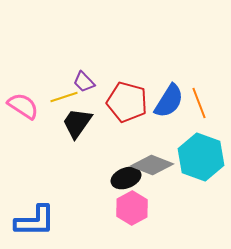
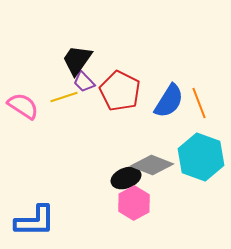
red pentagon: moved 7 px left, 11 px up; rotated 12 degrees clockwise
black trapezoid: moved 63 px up
pink hexagon: moved 2 px right, 5 px up
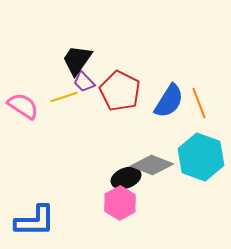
pink hexagon: moved 14 px left
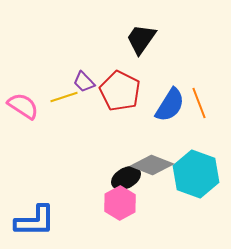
black trapezoid: moved 64 px right, 21 px up
blue semicircle: moved 1 px right, 4 px down
cyan hexagon: moved 5 px left, 17 px down
black ellipse: rotated 8 degrees counterclockwise
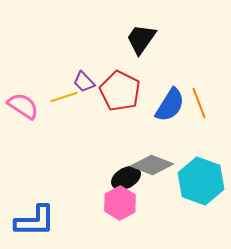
cyan hexagon: moved 5 px right, 7 px down
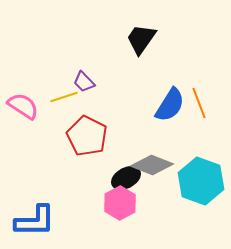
red pentagon: moved 33 px left, 45 px down
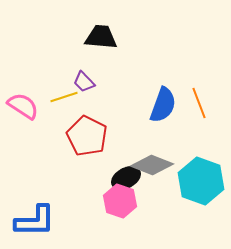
black trapezoid: moved 40 px left, 2 px up; rotated 60 degrees clockwise
blue semicircle: moved 7 px left; rotated 12 degrees counterclockwise
pink hexagon: moved 2 px up; rotated 12 degrees counterclockwise
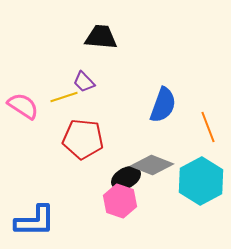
orange line: moved 9 px right, 24 px down
red pentagon: moved 4 px left, 3 px down; rotated 21 degrees counterclockwise
cyan hexagon: rotated 12 degrees clockwise
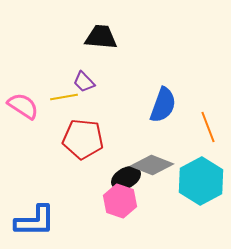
yellow line: rotated 8 degrees clockwise
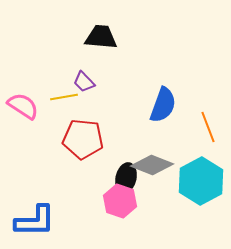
black ellipse: rotated 48 degrees counterclockwise
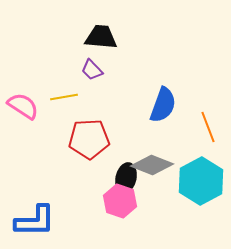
purple trapezoid: moved 8 px right, 12 px up
red pentagon: moved 6 px right; rotated 9 degrees counterclockwise
